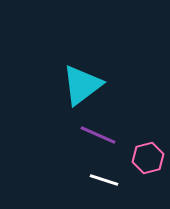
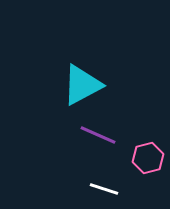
cyan triangle: rotated 9 degrees clockwise
white line: moved 9 px down
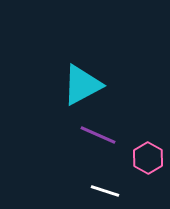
pink hexagon: rotated 16 degrees counterclockwise
white line: moved 1 px right, 2 px down
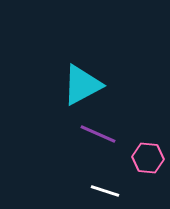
purple line: moved 1 px up
pink hexagon: rotated 24 degrees counterclockwise
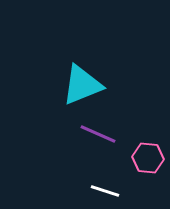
cyan triangle: rotated 6 degrees clockwise
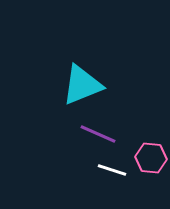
pink hexagon: moved 3 px right
white line: moved 7 px right, 21 px up
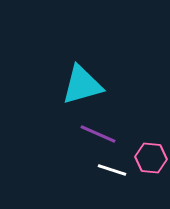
cyan triangle: rotated 6 degrees clockwise
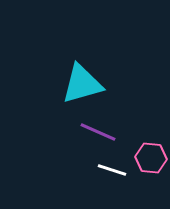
cyan triangle: moved 1 px up
purple line: moved 2 px up
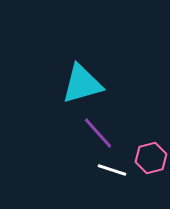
purple line: moved 1 px down; rotated 24 degrees clockwise
pink hexagon: rotated 20 degrees counterclockwise
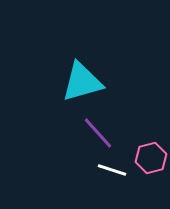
cyan triangle: moved 2 px up
